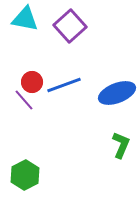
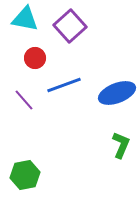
red circle: moved 3 px right, 24 px up
green hexagon: rotated 16 degrees clockwise
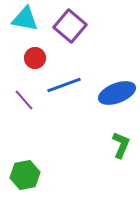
purple square: rotated 8 degrees counterclockwise
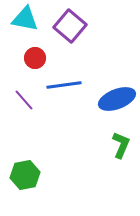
blue line: rotated 12 degrees clockwise
blue ellipse: moved 6 px down
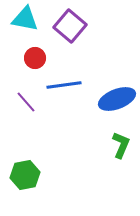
purple line: moved 2 px right, 2 px down
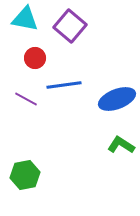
purple line: moved 3 px up; rotated 20 degrees counterclockwise
green L-shape: rotated 80 degrees counterclockwise
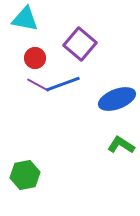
purple square: moved 10 px right, 18 px down
blue line: moved 1 px left, 1 px up; rotated 12 degrees counterclockwise
purple line: moved 12 px right, 14 px up
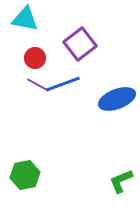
purple square: rotated 12 degrees clockwise
green L-shape: moved 36 px down; rotated 56 degrees counterclockwise
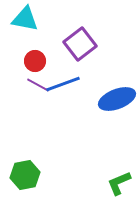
red circle: moved 3 px down
green L-shape: moved 2 px left, 2 px down
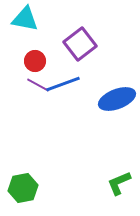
green hexagon: moved 2 px left, 13 px down
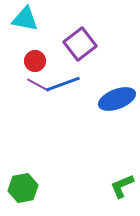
green L-shape: moved 3 px right, 3 px down
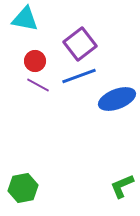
blue line: moved 16 px right, 8 px up
